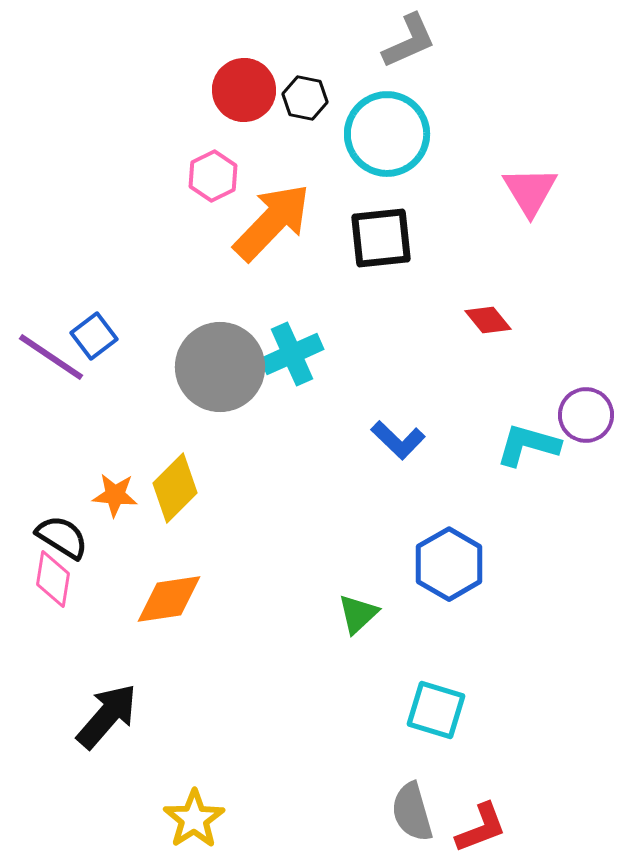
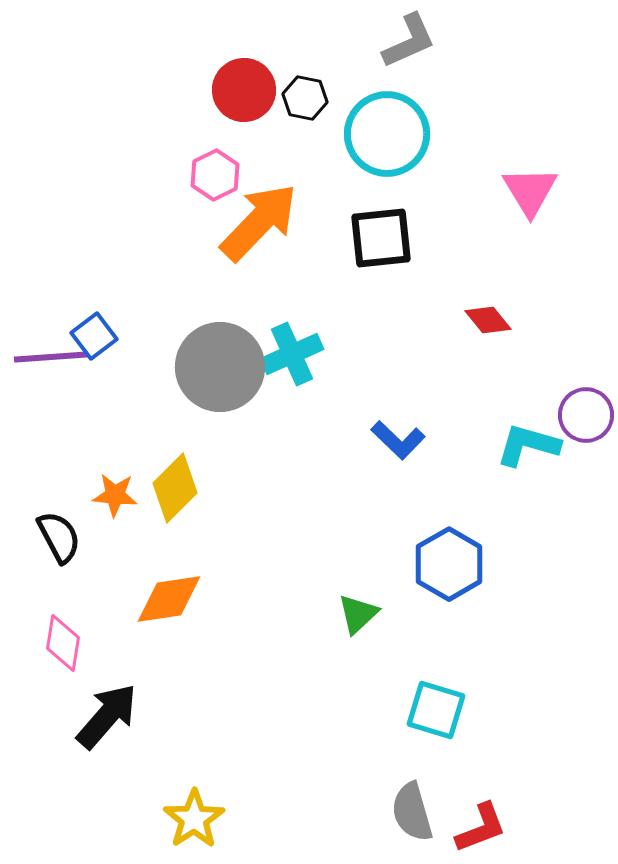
pink hexagon: moved 2 px right, 1 px up
orange arrow: moved 13 px left
purple line: rotated 38 degrees counterclockwise
black semicircle: moved 3 px left; rotated 30 degrees clockwise
pink diamond: moved 10 px right, 64 px down
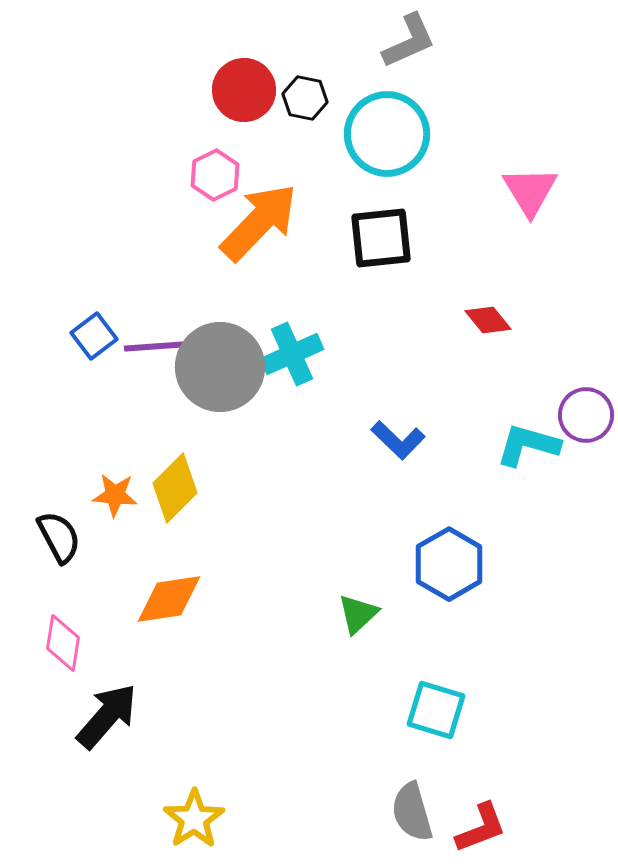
purple line: moved 110 px right, 11 px up
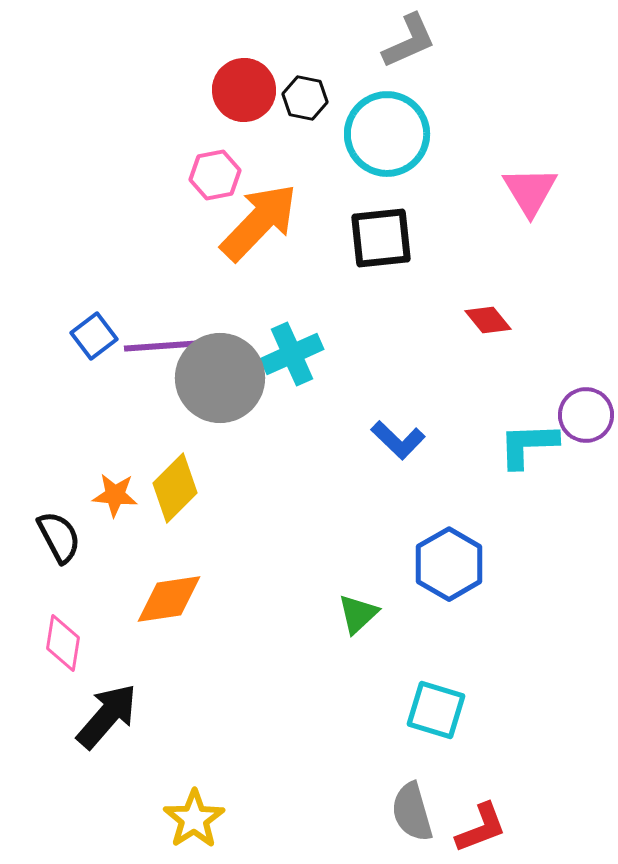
pink hexagon: rotated 15 degrees clockwise
gray circle: moved 11 px down
cyan L-shape: rotated 18 degrees counterclockwise
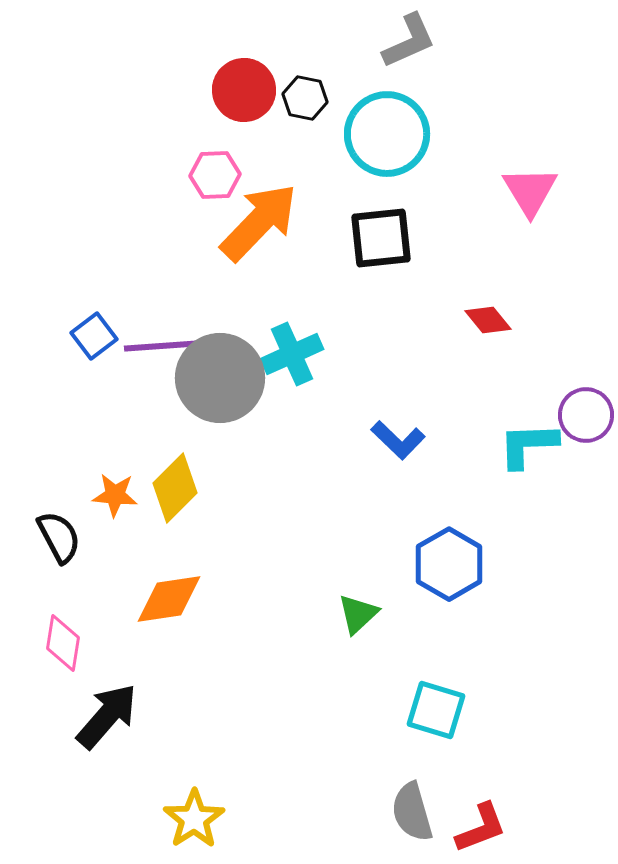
pink hexagon: rotated 9 degrees clockwise
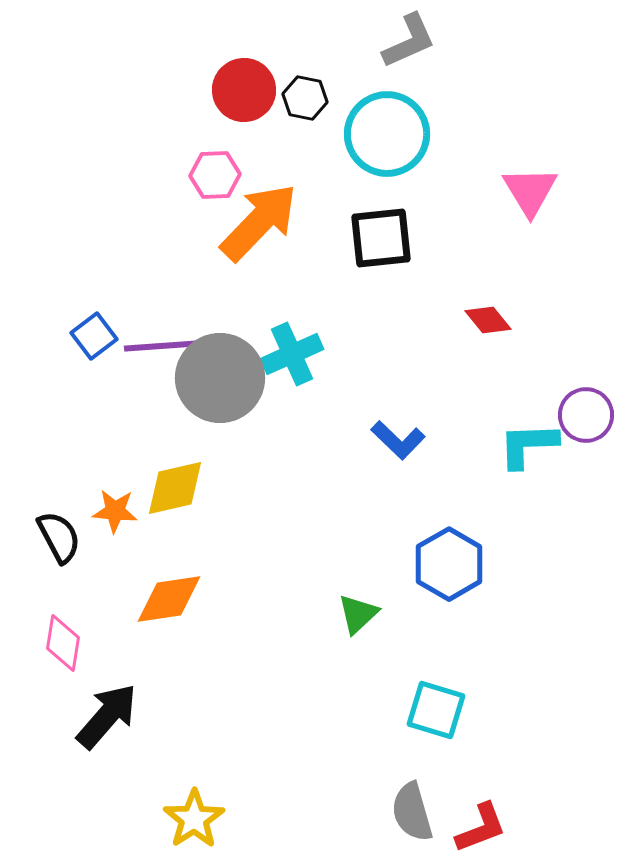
yellow diamond: rotated 32 degrees clockwise
orange star: moved 16 px down
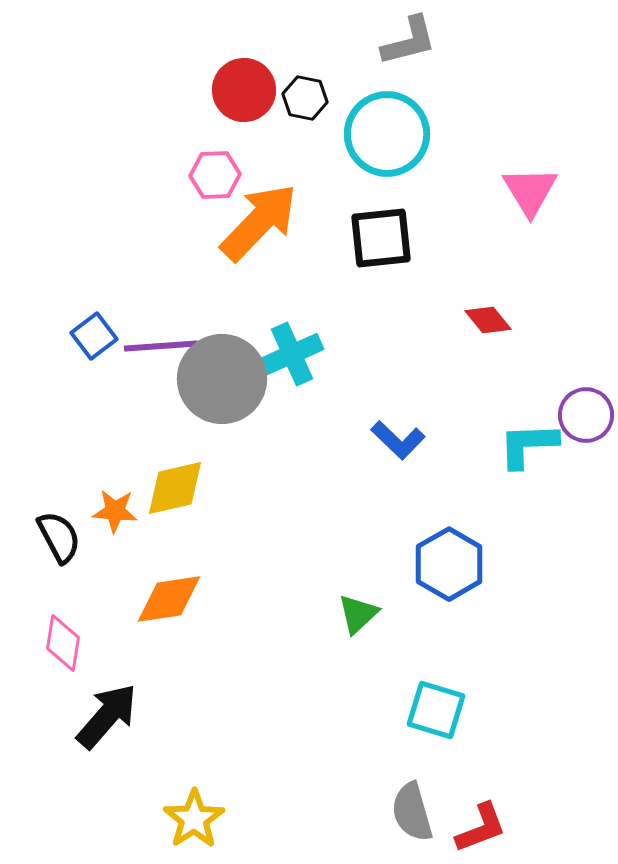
gray L-shape: rotated 10 degrees clockwise
gray circle: moved 2 px right, 1 px down
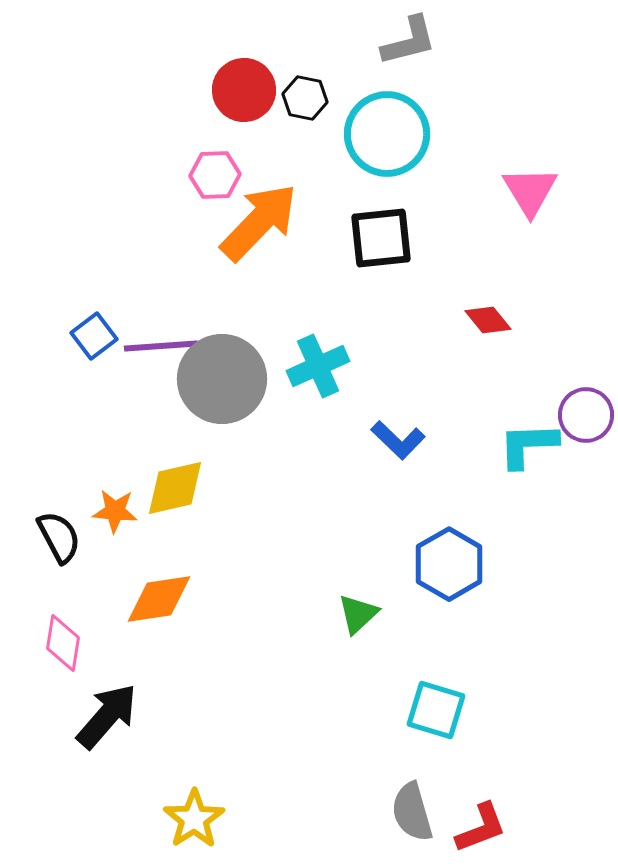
cyan cross: moved 26 px right, 12 px down
orange diamond: moved 10 px left
